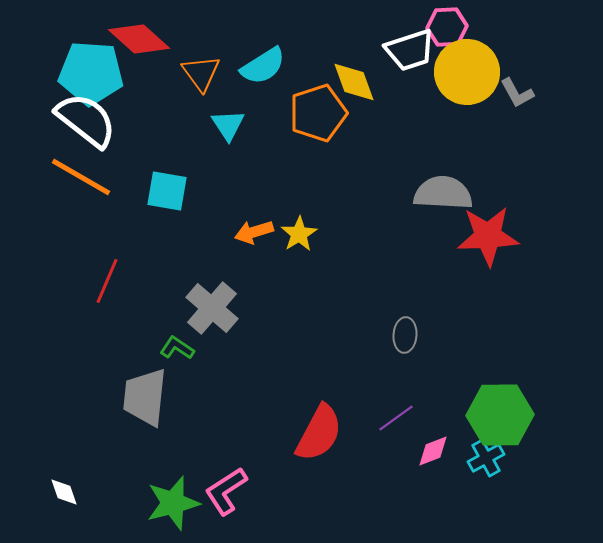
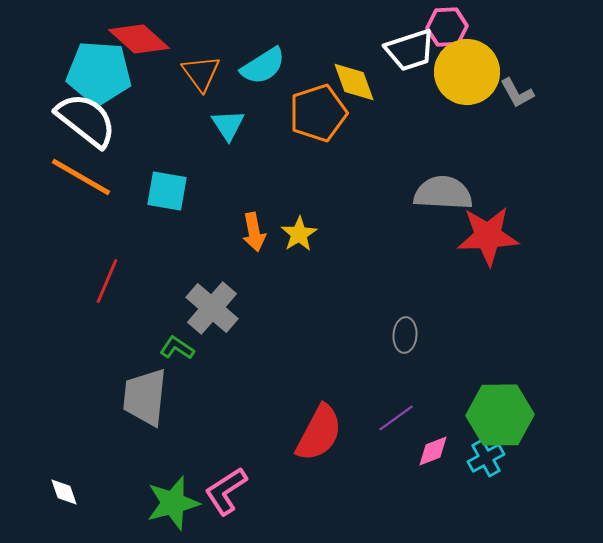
cyan pentagon: moved 8 px right
orange arrow: rotated 84 degrees counterclockwise
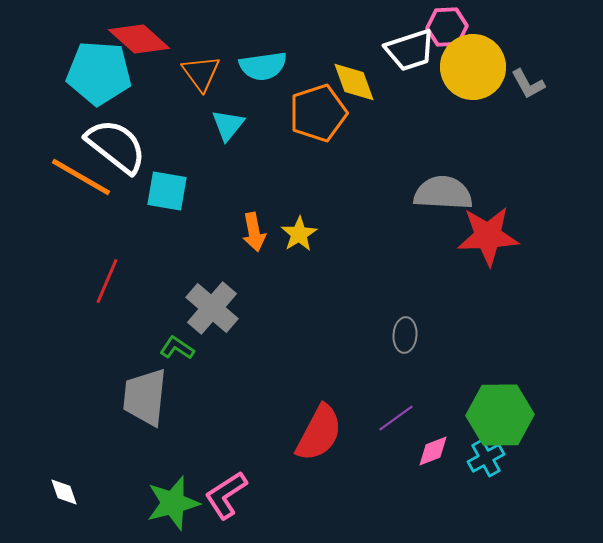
cyan semicircle: rotated 24 degrees clockwise
yellow circle: moved 6 px right, 5 px up
gray L-shape: moved 11 px right, 9 px up
white semicircle: moved 30 px right, 26 px down
cyan triangle: rotated 12 degrees clockwise
pink L-shape: moved 4 px down
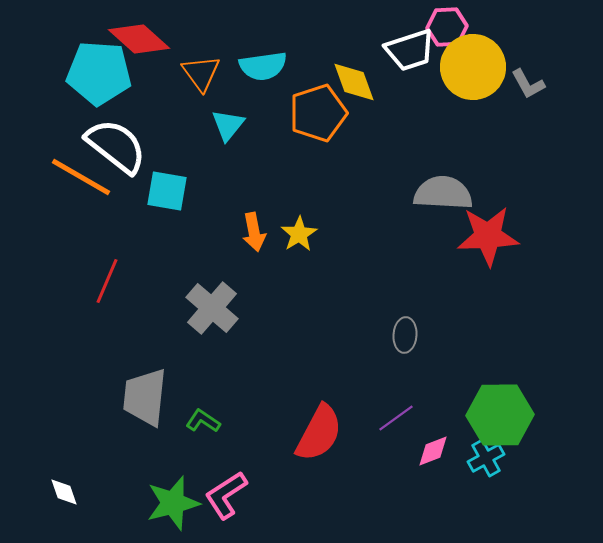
green L-shape: moved 26 px right, 73 px down
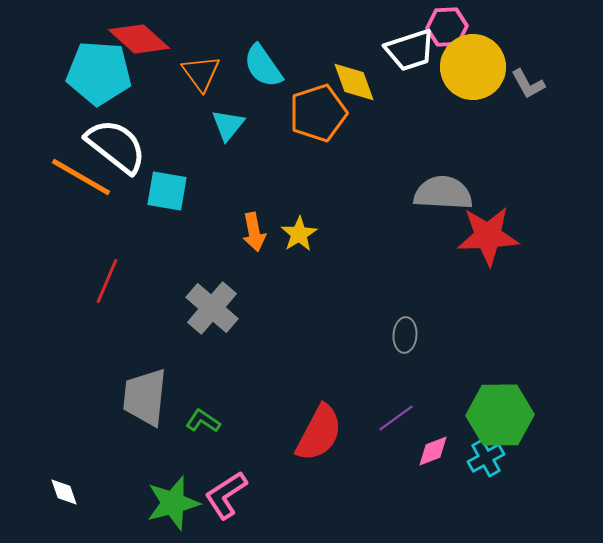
cyan semicircle: rotated 63 degrees clockwise
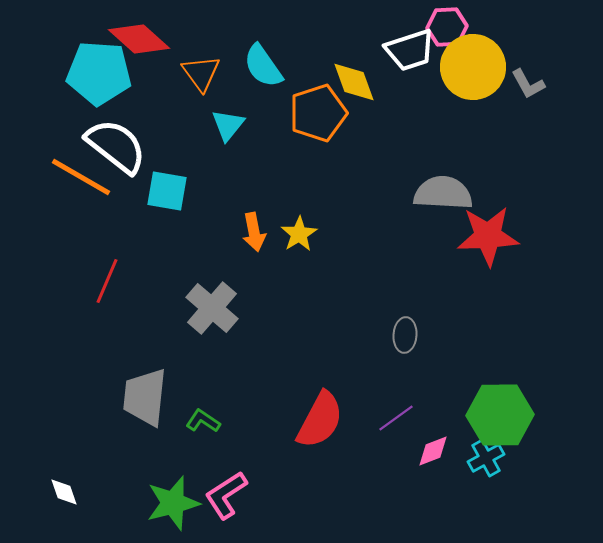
red semicircle: moved 1 px right, 13 px up
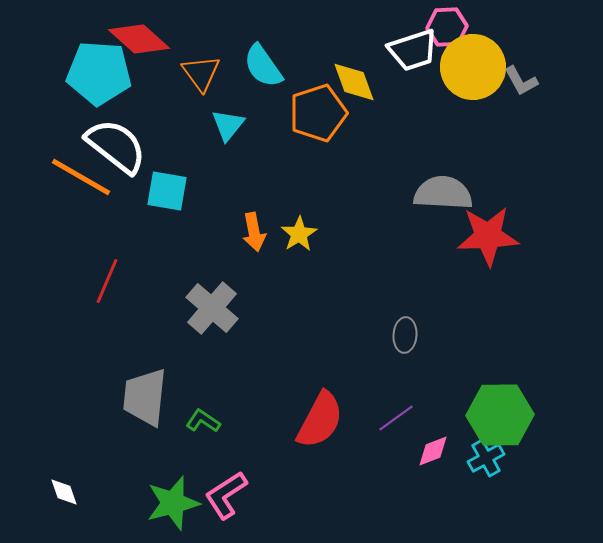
white trapezoid: moved 3 px right
gray L-shape: moved 7 px left, 3 px up
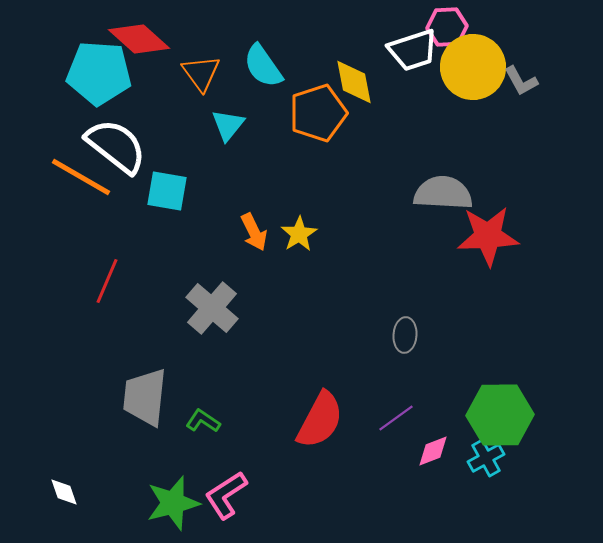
yellow diamond: rotated 9 degrees clockwise
orange arrow: rotated 15 degrees counterclockwise
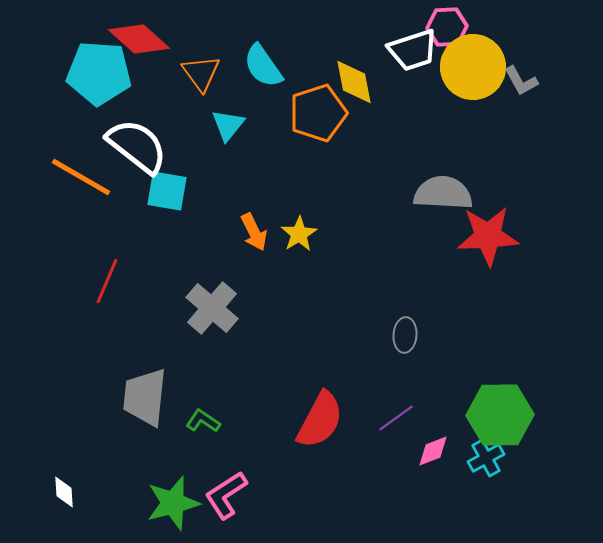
white semicircle: moved 21 px right
white diamond: rotated 16 degrees clockwise
